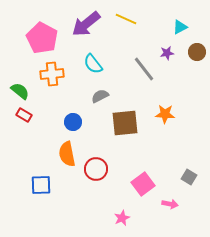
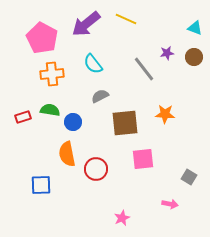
cyan triangle: moved 15 px right, 1 px down; rotated 49 degrees clockwise
brown circle: moved 3 px left, 5 px down
green semicircle: moved 30 px right, 19 px down; rotated 30 degrees counterclockwise
red rectangle: moved 1 px left, 2 px down; rotated 49 degrees counterclockwise
pink square: moved 25 px up; rotated 30 degrees clockwise
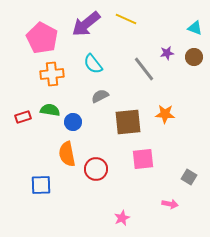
brown square: moved 3 px right, 1 px up
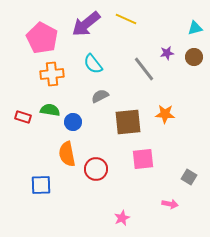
cyan triangle: rotated 35 degrees counterclockwise
red rectangle: rotated 35 degrees clockwise
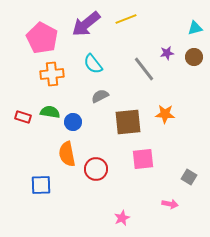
yellow line: rotated 45 degrees counterclockwise
green semicircle: moved 2 px down
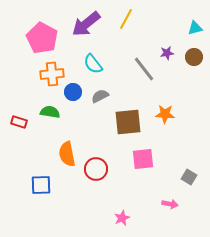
yellow line: rotated 40 degrees counterclockwise
red rectangle: moved 4 px left, 5 px down
blue circle: moved 30 px up
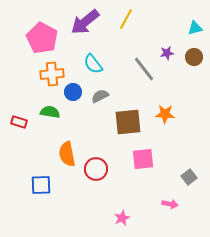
purple arrow: moved 1 px left, 2 px up
gray square: rotated 21 degrees clockwise
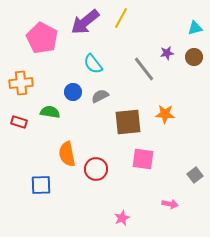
yellow line: moved 5 px left, 1 px up
orange cross: moved 31 px left, 9 px down
pink square: rotated 15 degrees clockwise
gray square: moved 6 px right, 2 px up
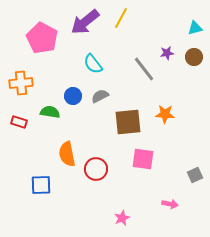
blue circle: moved 4 px down
gray square: rotated 14 degrees clockwise
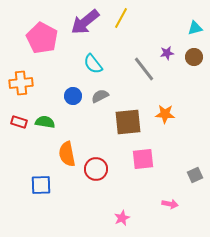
green semicircle: moved 5 px left, 10 px down
pink square: rotated 15 degrees counterclockwise
